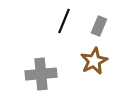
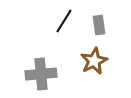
black line: rotated 10 degrees clockwise
gray rectangle: moved 1 px up; rotated 30 degrees counterclockwise
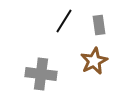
gray cross: rotated 12 degrees clockwise
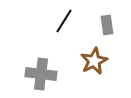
gray rectangle: moved 8 px right
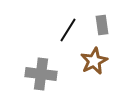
black line: moved 4 px right, 9 px down
gray rectangle: moved 5 px left
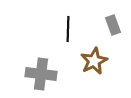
gray rectangle: moved 11 px right; rotated 12 degrees counterclockwise
black line: moved 1 px up; rotated 30 degrees counterclockwise
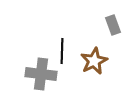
black line: moved 6 px left, 22 px down
